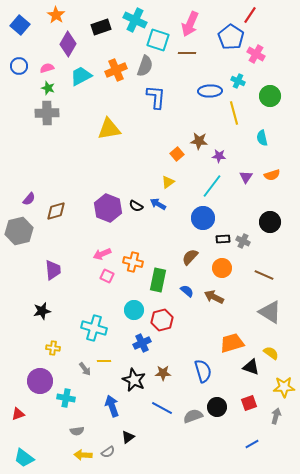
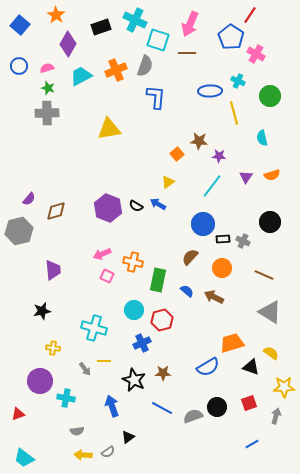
blue circle at (203, 218): moved 6 px down
blue semicircle at (203, 371): moved 5 px right, 4 px up; rotated 75 degrees clockwise
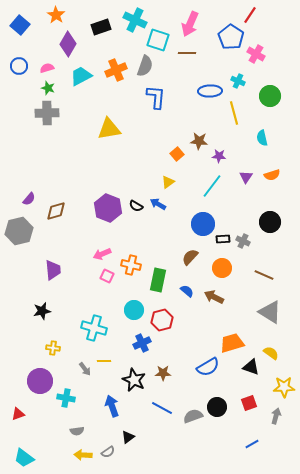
orange cross at (133, 262): moved 2 px left, 3 px down
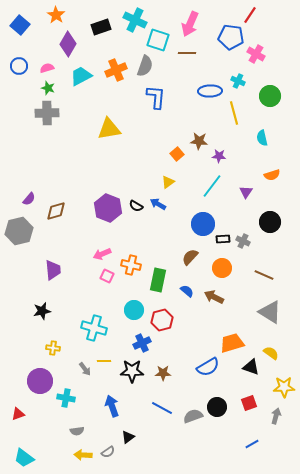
blue pentagon at (231, 37): rotated 25 degrees counterclockwise
purple triangle at (246, 177): moved 15 px down
black star at (134, 380): moved 2 px left, 9 px up; rotated 25 degrees counterclockwise
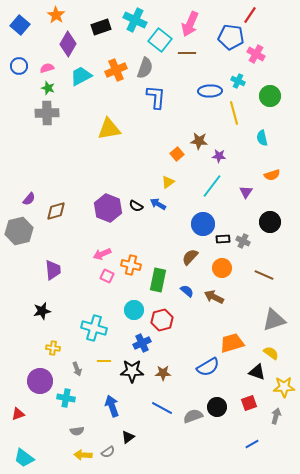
cyan square at (158, 40): moved 2 px right; rotated 20 degrees clockwise
gray semicircle at (145, 66): moved 2 px down
gray triangle at (270, 312): moved 4 px right, 8 px down; rotated 50 degrees counterclockwise
black triangle at (251, 367): moved 6 px right, 5 px down
gray arrow at (85, 369): moved 8 px left; rotated 16 degrees clockwise
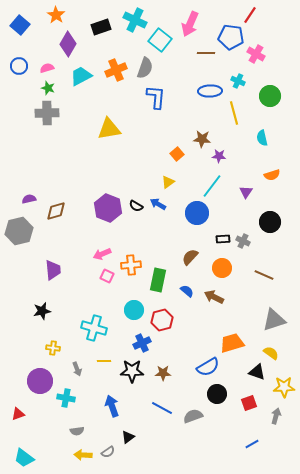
brown line at (187, 53): moved 19 px right
brown star at (199, 141): moved 3 px right, 2 px up
purple semicircle at (29, 199): rotated 144 degrees counterclockwise
blue circle at (203, 224): moved 6 px left, 11 px up
orange cross at (131, 265): rotated 18 degrees counterclockwise
black circle at (217, 407): moved 13 px up
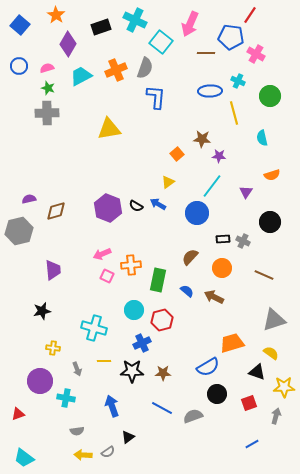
cyan square at (160, 40): moved 1 px right, 2 px down
